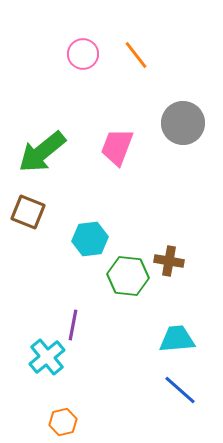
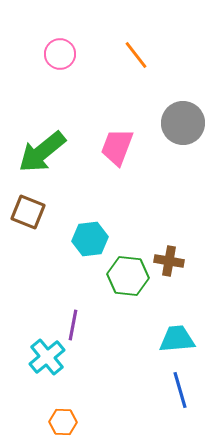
pink circle: moved 23 px left
blue line: rotated 33 degrees clockwise
orange hexagon: rotated 16 degrees clockwise
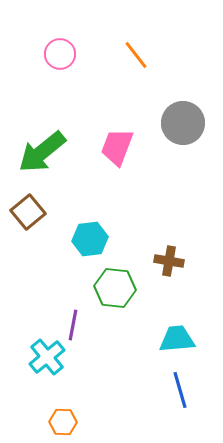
brown square: rotated 28 degrees clockwise
green hexagon: moved 13 px left, 12 px down
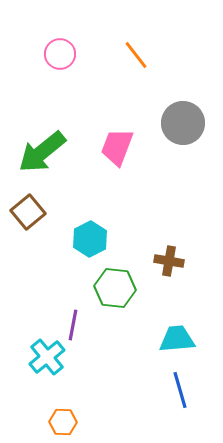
cyan hexagon: rotated 20 degrees counterclockwise
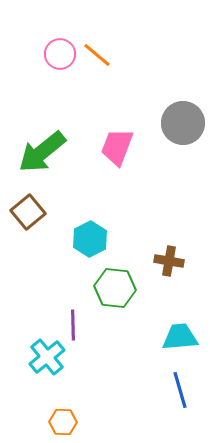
orange line: moved 39 px left; rotated 12 degrees counterclockwise
purple line: rotated 12 degrees counterclockwise
cyan trapezoid: moved 3 px right, 2 px up
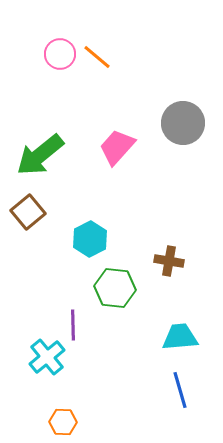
orange line: moved 2 px down
pink trapezoid: rotated 21 degrees clockwise
green arrow: moved 2 px left, 3 px down
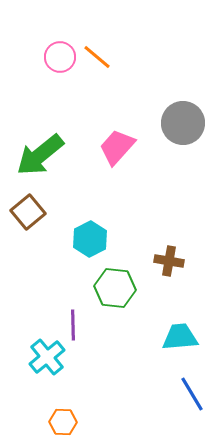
pink circle: moved 3 px down
blue line: moved 12 px right, 4 px down; rotated 15 degrees counterclockwise
